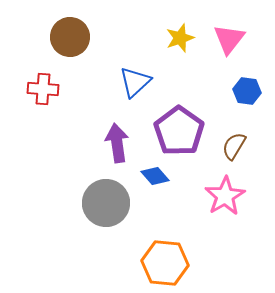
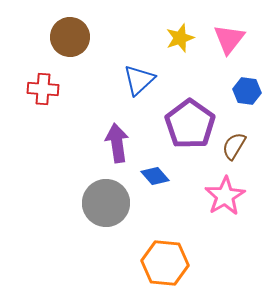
blue triangle: moved 4 px right, 2 px up
purple pentagon: moved 11 px right, 7 px up
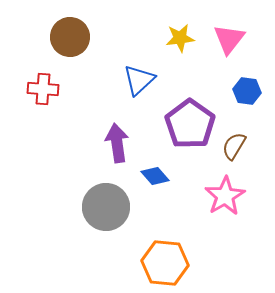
yellow star: rotated 12 degrees clockwise
gray circle: moved 4 px down
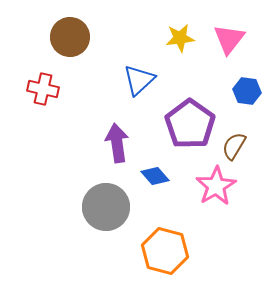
red cross: rotated 8 degrees clockwise
pink star: moved 9 px left, 10 px up
orange hexagon: moved 12 px up; rotated 9 degrees clockwise
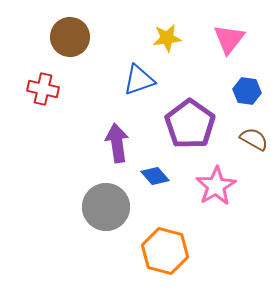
yellow star: moved 13 px left
blue triangle: rotated 24 degrees clockwise
brown semicircle: moved 20 px right, 7 px up; rotated 88 degrees clockwise
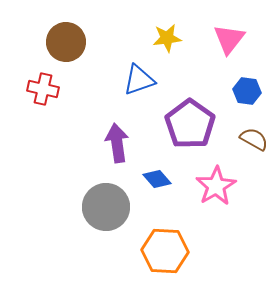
brown circle: moved 4 px left, 5 px down
blue diamond: moved 2 px right, 3 px down
orange hexagon: rotated 12 degrees counterclockwise
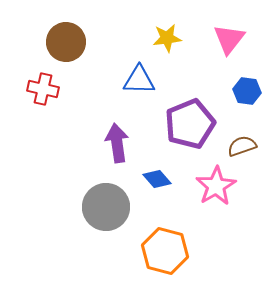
blue triangle: rotated 20 degrees clockwise
purple pentagon: rotated 15 degrees clockwise
brown semicircle: moved 12 px left, 7 px down; rotated 48 degrees counterclockwise
orange hexagon: rotated 12 degrees clockwise
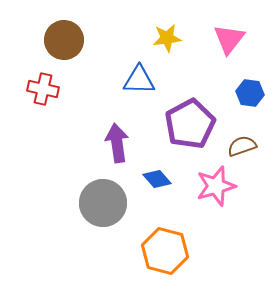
brown circle: moved 2 px left, 2 px up
blue hexagon: moved 3 px right, 2 px down
purple pentagon: rotated 6 degrees counterclockwise
pink star: rotated 15 degrees clockwise
gray circle: moved 3 px left, 4 px up
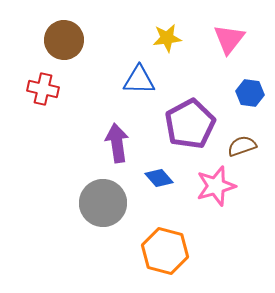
blue diamond: moved 2 px right, 1 px up
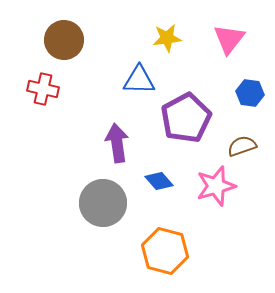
purple pentagon: moved 4 px left, 6 px up
blue diamond: moved 3 px down
